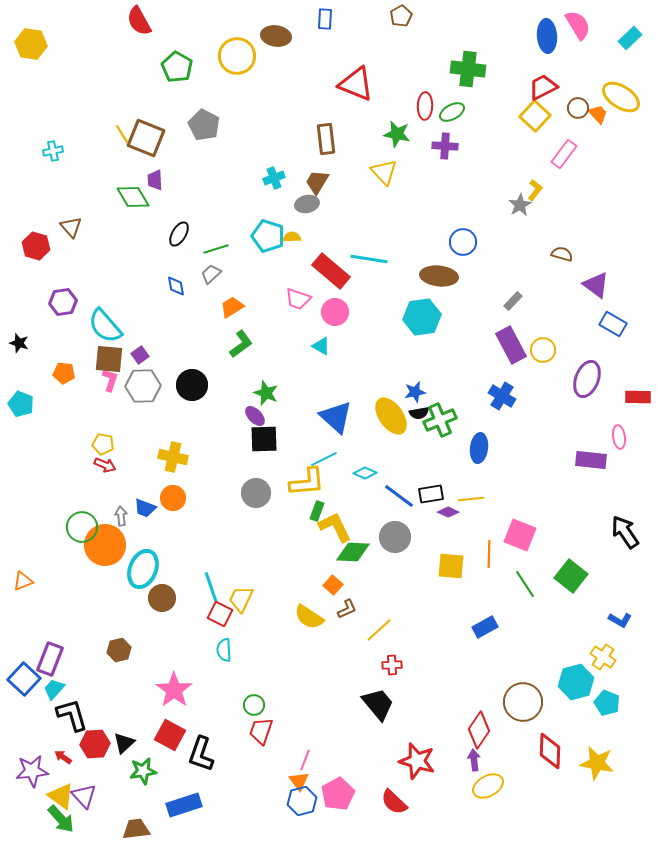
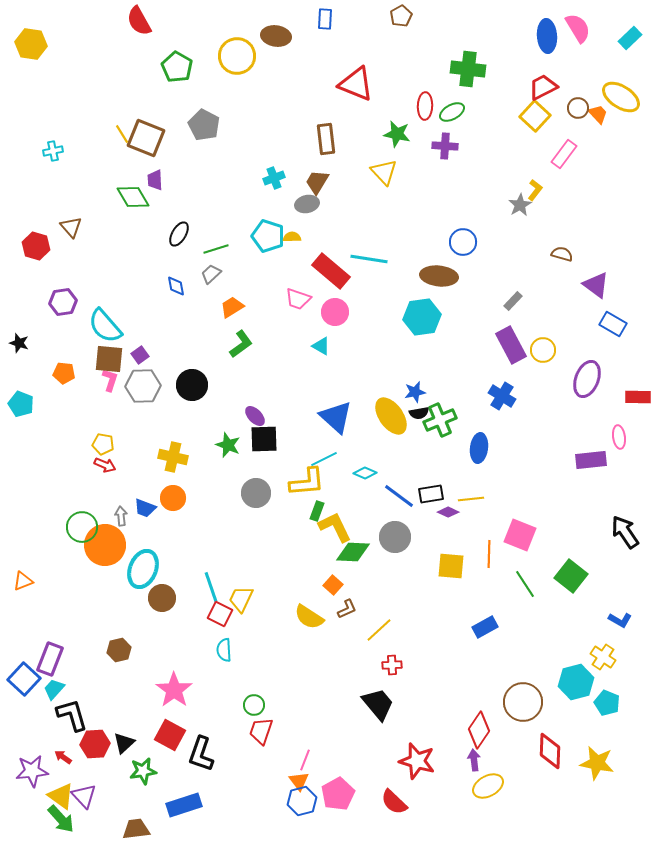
pink semicircle at (578, 25): moved 3 px down
green star at (266, 393): moved 38 px left, 52 px down
purple rectangle at (591, 460): rotated 12 degrees counterclockwise
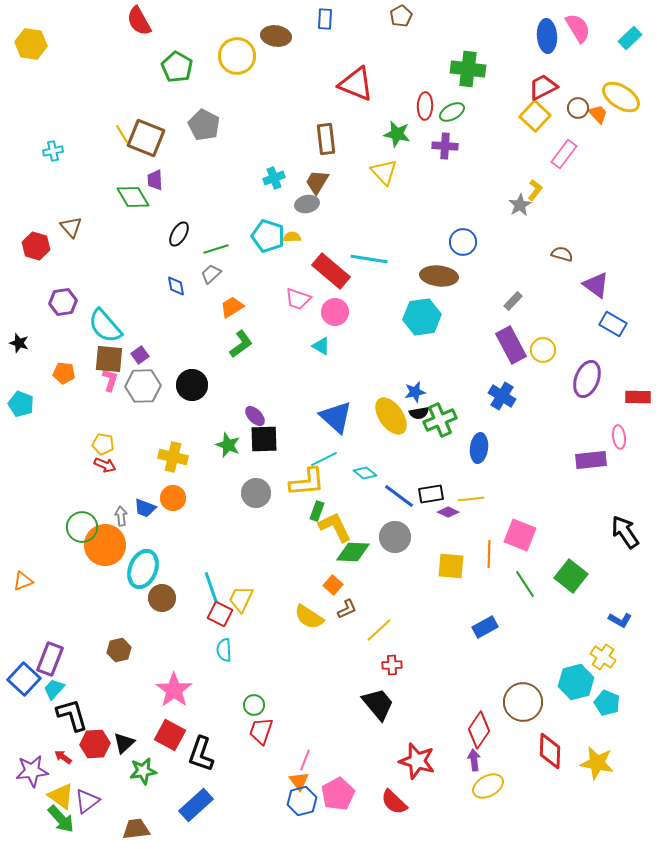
cyan diamond at (365, 473): rotated 15 degrees clockwise
purple triangle at (84, 796): moved 3 px right, 5 px down; rotated 36 degrees clockwise
blue rectangle at (184, 805): moved 12 px right; rotated 24 degrees counterclockwise
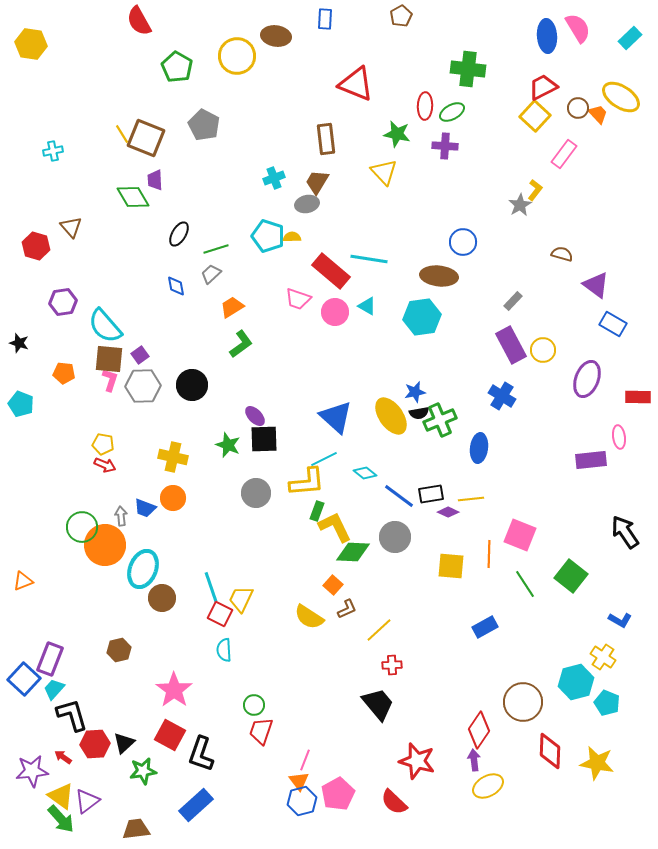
cyan triangle at (321, 346): moved 46 px right, 40 px up
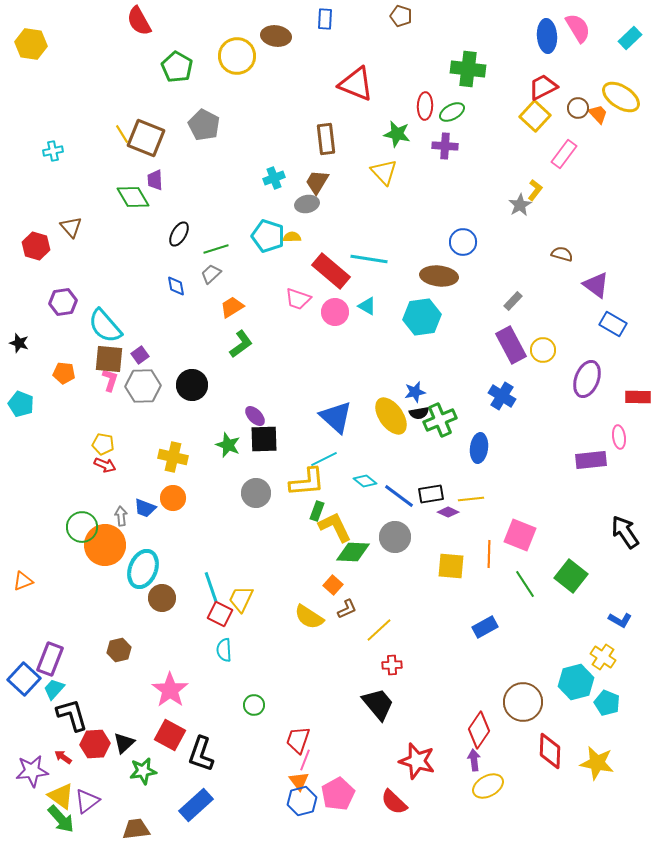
brown pentagon at (401, 16): rotated 25 degrees counterclockwise
cyan diamond at (365, 473): moved 8 px down
pink star at (174, 690): moved 4 px left
red trapezoid at (261, 731): moved 37 px right, 9 px down
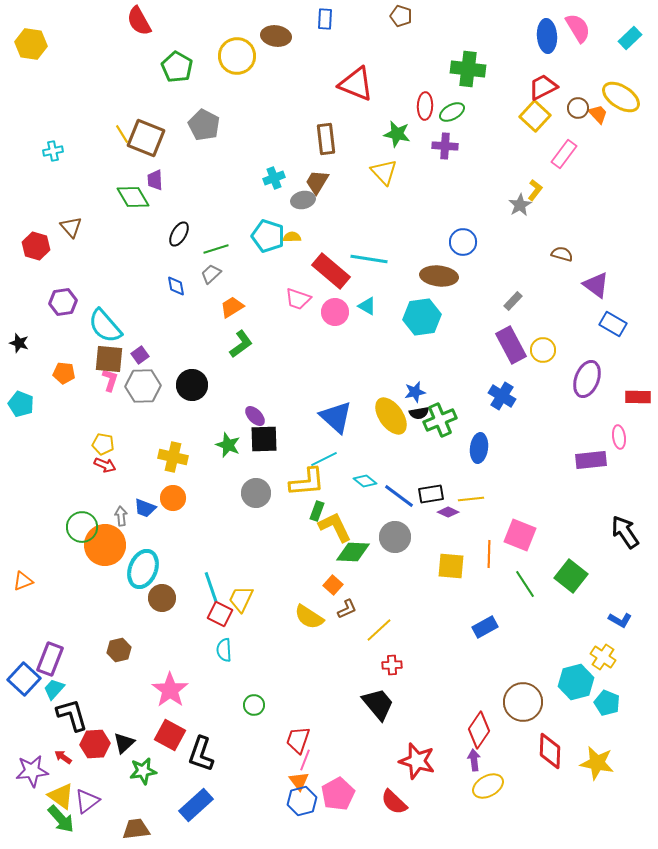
gray ellipse at (307, 204): moved 4 px left, 4 px up
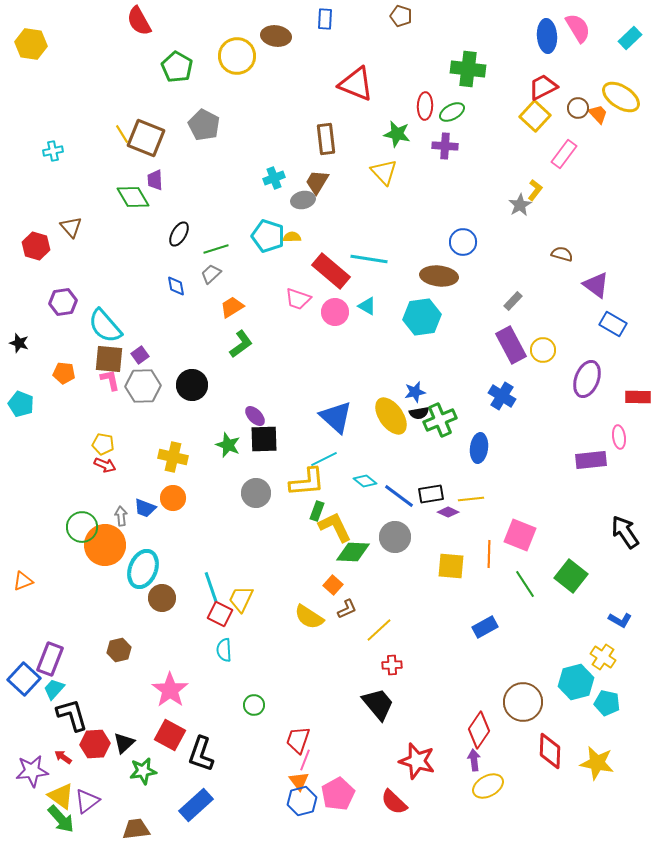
pink L-shape at (110, 380): rotated 30 degrees counterclockwise
cyan pentagon at (607, 703): rotated 10 degrees counterclockwise
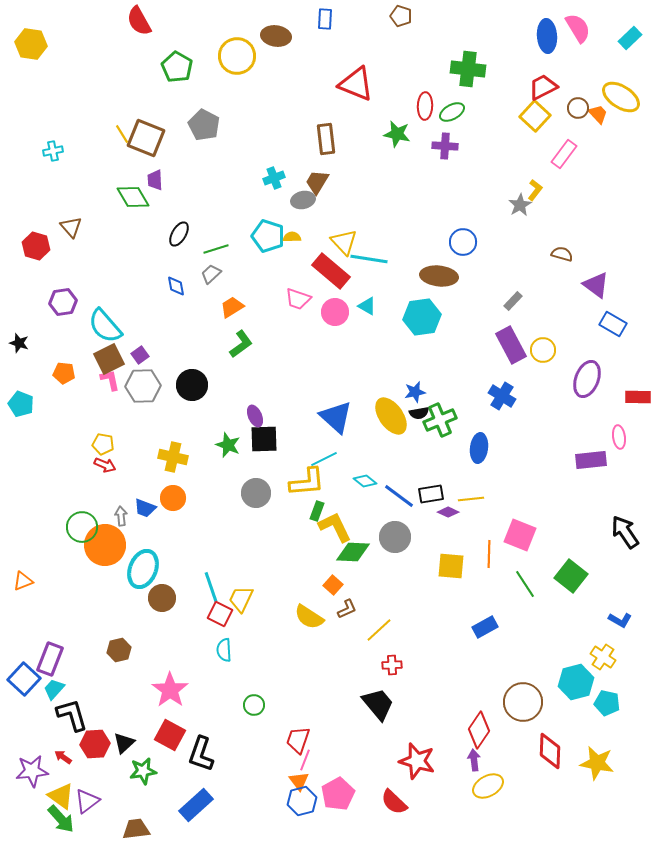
yellow triangle at (384, 172): moved 40 px left, 70 px down
brown square at (109, 359): rotated 32 degrees counterclockwise
purple ellipse at (255, 416): rotated 20 degrees clockwise
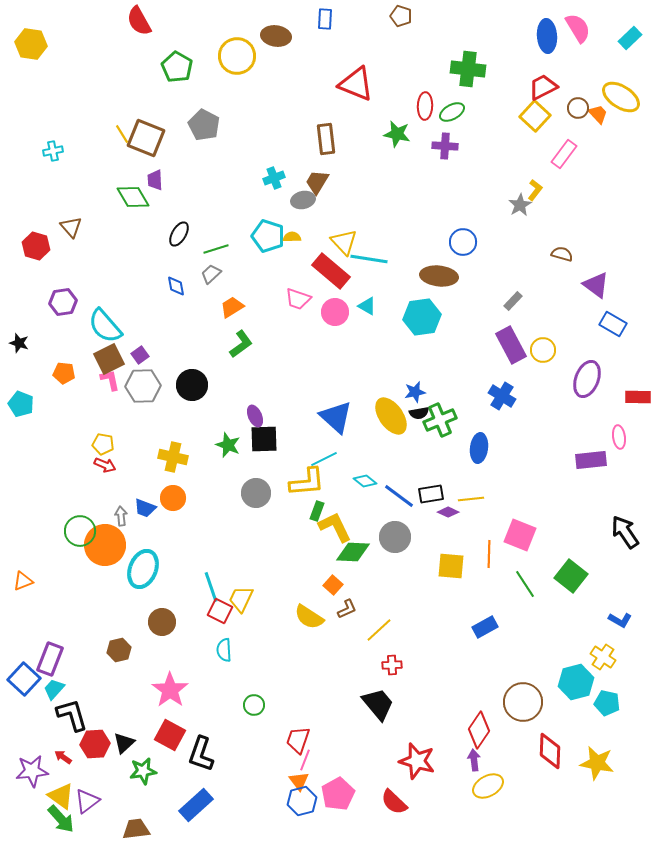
green circle at (82, 527): moved 2 px left, 4 px down
brown circle at (162, 598): moved 24 px down
red square at (220, 614): moved 3 px up
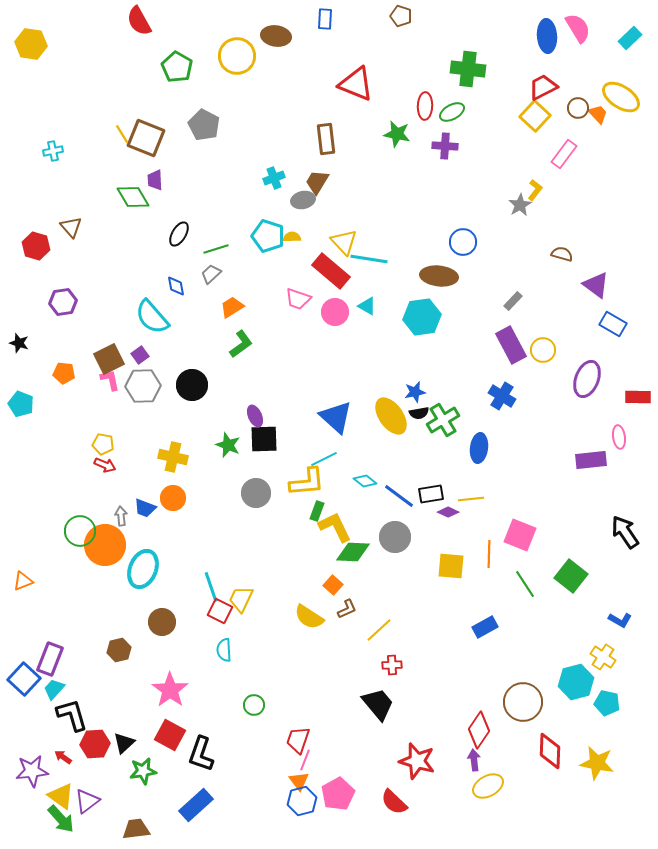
cyan semicircle at (105, 326): moved 47 px right, 9 px up
green cross at (440, 420): moved 3 px right; rotated 8 degrees counterclockwise
